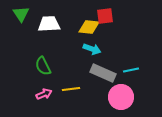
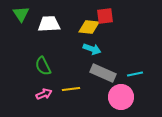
cyan line: moved 4 px right, 4 px down
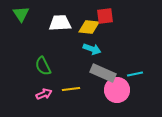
white trapezoid: moved 11 px right, 1 px up
pink circle: moved 4 px left, 7 px up
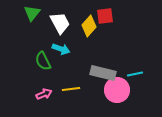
green triangle: moved 11 px right, 1 px up; rotated 12 degrees clockwise
white trapezoid: rotated 65 degrees clockwise
yellow diamond: moved 1 px up; rotated 55 degrees counterclockwise
cyan arrow: moved 31 px left
green semicircle: moved 5 px up
gray rectangle: rotated 10 degrees counterclockwise
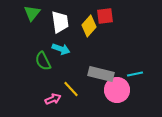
white trapezoid: moved 1 px up; rotated 20 degrees clockwise
gray rectangle: moved 2 px left, 1 px down
yellow line: rotated 54 degrees clockwise
pink arrow: moved 9 px right, 5 px down
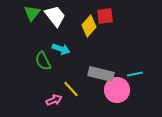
white trapezoid: moved 5 px left, 6 px up; rotated 30 degrees counterclockwise
pink arrow: moved 1 px right, 1 px down
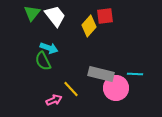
cyan arrow: moved 12 px left, 1 px up
cyan line: rotated 14 degrees clockwise
pink circle: moved 1 px left, 2 px up
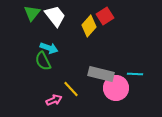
red square: rotated 24 degrees counterclockwise
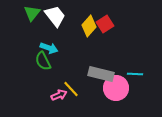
red square: moved 8 px down
pink arrow: moved 5 px right, 5 px up
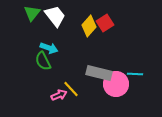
red square: moved 1 px up
gray rectangle: moved 2 px left, 1 px up
pink circle: moved 4 px up
